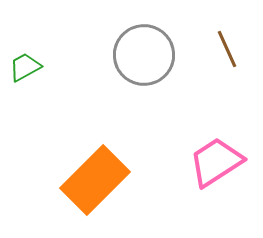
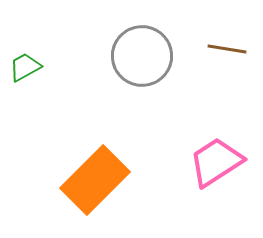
brown line: rotated 57 degrees counterclockwise
gray circle: moved 2 px left, 1 px down
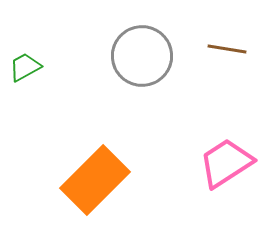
pink trapezoid: moved 10 px right, 1 px down
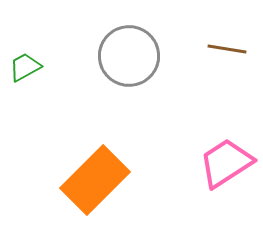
gray circle: moved 13 px left
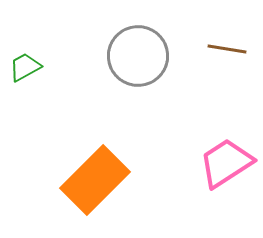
gray circle: moved 9 px right
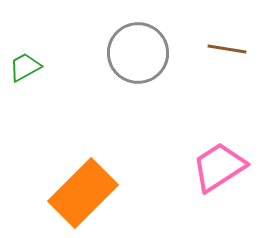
gray circle: moved 3 px up
pink trapezoid: moved 7 px left, 4 px down
orange rectangle: moved 12 px left, 13 px down
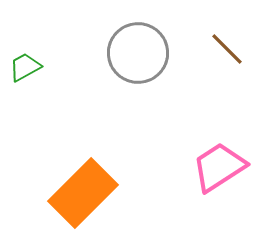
brown line: rotated 36 degrees clockwise
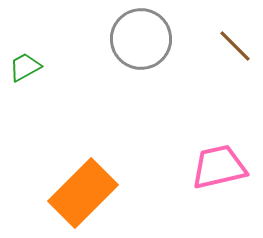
brown line: moved 8 px right, 3 px up
gray circle: moved 3 px right, 14 px up
pink trapezoid: rotated 20 degrees clockwise
